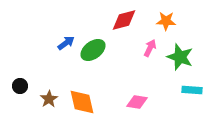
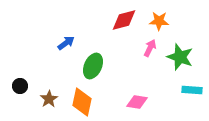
orange star: moved 7 px left
green ellipse: moved 16 px down; rotated 30 degrees counterclockwise
orange diamond: rotated 24 degrees clockwise
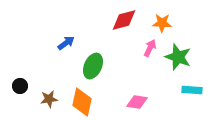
orange star: moved 3 px right, 2 px down
green star: moved 2 px left
brown star: rotated 24 degrees clockwise
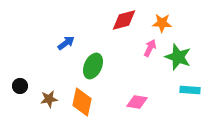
cyan rectangle: moved 2 px left
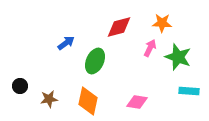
red diamond: moved 5 px left, 7 px down
green ellipse: moved 2 px right, 5 px up
cyan rectangle: moved 1 px left, 1 px down
orange diamond: moved 6 px right, 1 px up
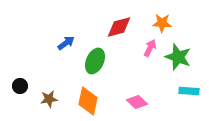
pink diamond: rotated 35 degrees clockwise
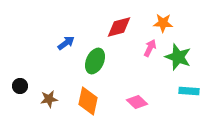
orange star: moved 1 px right
